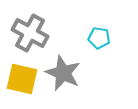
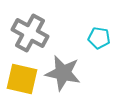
gray star: rotated 12 degrees counterclockwise
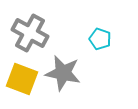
cyan pentagon: moved 1 px right, 1 px down; rotated 10 degrees clockwise
yellow square: rotated 8 degrees clockwise
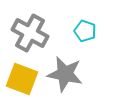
cyan pentagon: moved 15 px left, 8 px up
gray star: moved 2 px right, 1 px down
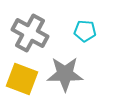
cyan pentagon: rotated 15 degrees counterclockwise
gray star: rotated 12 degrees counterclockwise
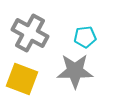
cyan pentagon: moved 6 px down; rotated 10 degrees counterclockwise
gray star: moved 10 px right, 3 px up
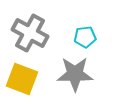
gray star: moved 3 px down
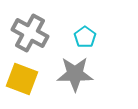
cyan pentagon: rotated 30 degrees counterclockwise
